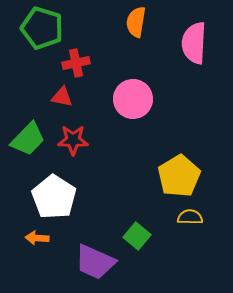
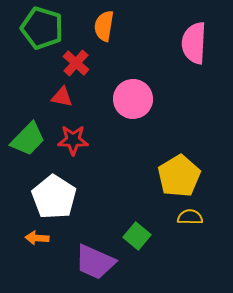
orange semicircle: moved 32 px left, 4 px down
red cross: rotated 36 degrees counterclockwise
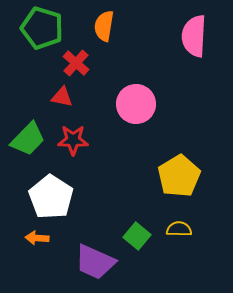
pink semicircle: moved 7 px up
pink circle: moved 3 px right, 5 px down
white pentagon: moved 3 px left
yellow semicircle: moved 11 px left, 12 px down
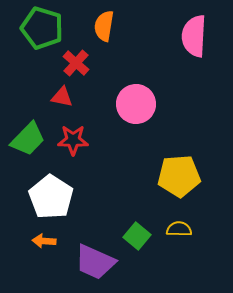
yellow pentagon: rotated 27 degrees clockwise
orange arrow: moved 7 px right, 3 px down
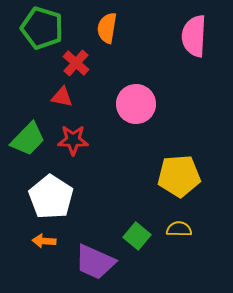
orange semicircle: moved 3 px right, 2 px down
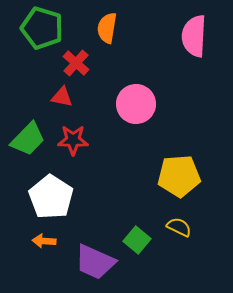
yellow semicircle: moved 2 px up; rotated 25 degrees clockwise
green square: moved 4 px down
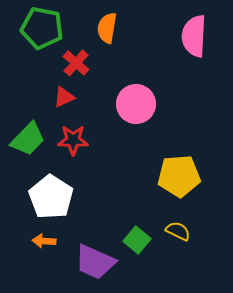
green pentagon: rotated 6 degrees counterclockwise
red triangle: moved 2 px right; rotated 35 degrees counterclockwise
yellow semicircle: moved 1 px left, 4 px down
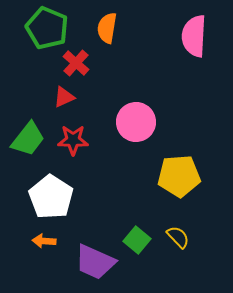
green pentagon: moved 5 px right; rotated 12 degrees clockwise
pink circle: moved 18 px down
green trapezoid: rotated 6 degrees counterclockwise
yellow semicircle: moved 6 px down; rotated 20 degrees clockwise
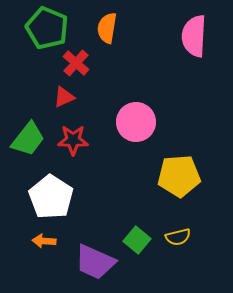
yellow semicircle: rotated 120 degrees clockwise
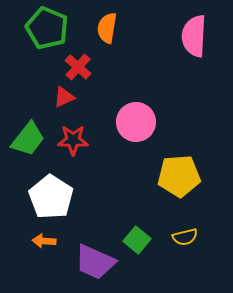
red cross: moved 2 px right, 4 px down
yellow semicircle: moved 7 px right
